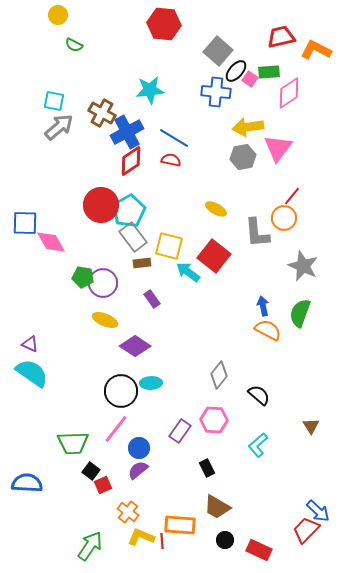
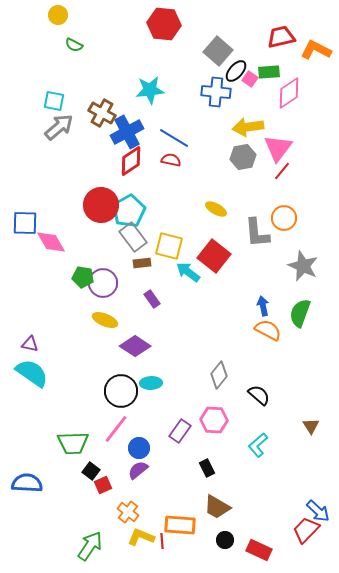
red line at (292, 196): moved 10 px left, 25 px up
purple triangle at (30, 344): rotated 12 degrees counterclockwise
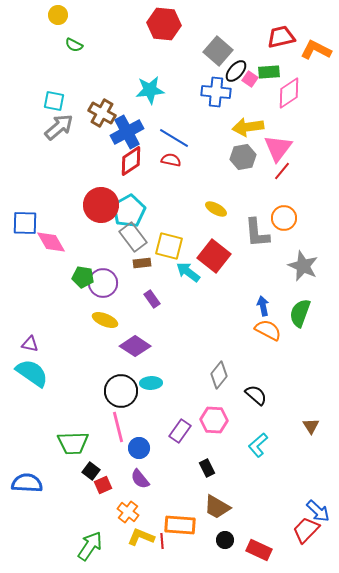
black semicircle at (259, 395): moved 3 px left
pink line at (116, 429): moved 2 px right, 2 px up; rotated 52 degrees counterclockwise
purple semicircle at (138, 470): moved 2 px right, 9 px down; rotated 90 degrees counterclockwise
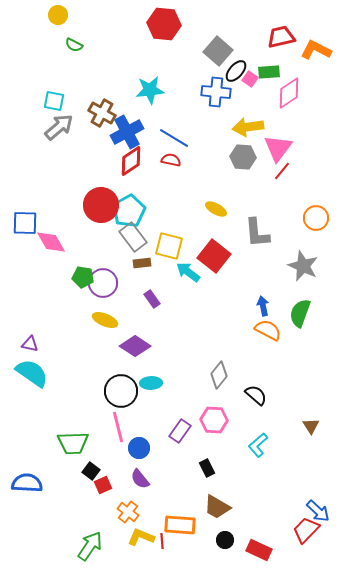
gray hexagon at (243, 157): rotated 15 degrees clockwise
orange circle at (284, 218): moved 32 px right
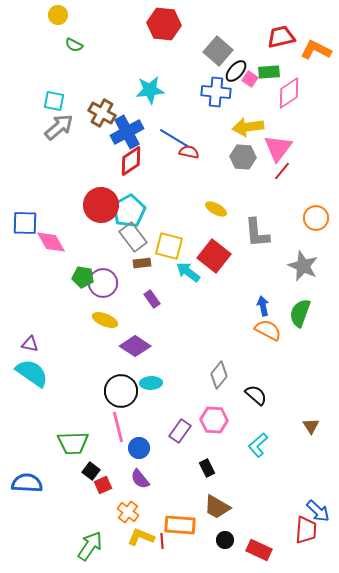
red semicircle at (171, 160): moved 18 px right, 8 px up
red trapezoid at (306, 530): rotated 140 degrees clockwise
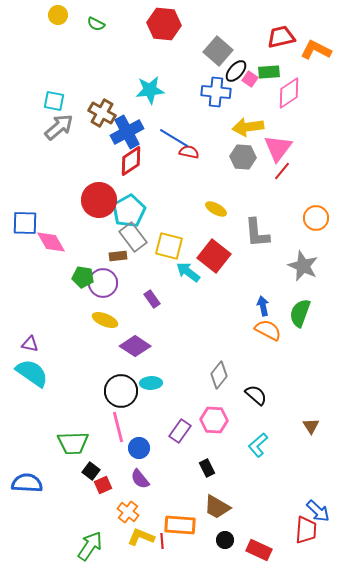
green semicircle at (74, 45): moved 22 px right, 21 px up
red circle at (101, 205): moved 2 px left, 5 px up
brown rectangle at (142, 263): moved 24 px left, 7 px up
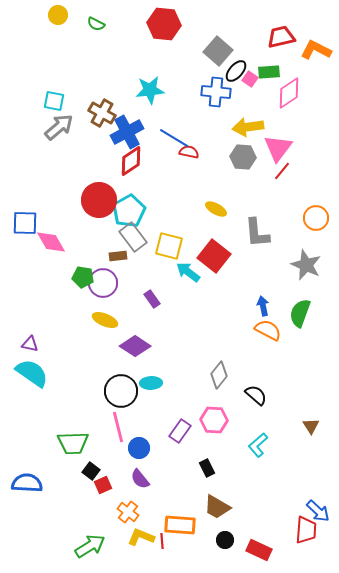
gray star at (303, 266): moved 3 px right, 1 px up
green arrow at (90, 546): rotated 24 degrees clockwise
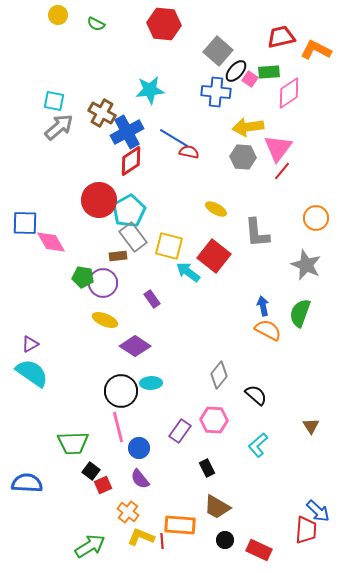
purple triangle at (30, 344): rotated 42 degrees counterclockwise
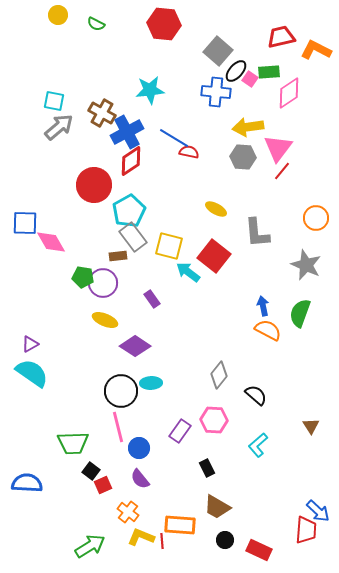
red circle at (99, 200): moved 5 px left, 15 px up
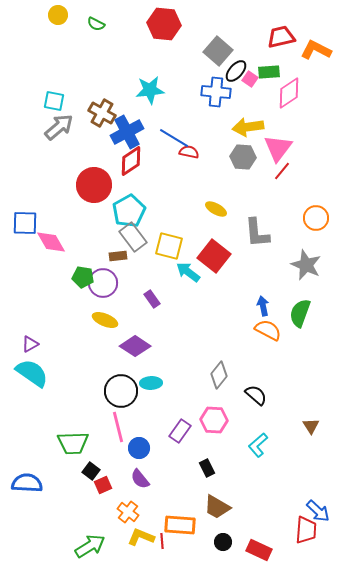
black circle at (225, 540): moved 2 px left, 2 px down
